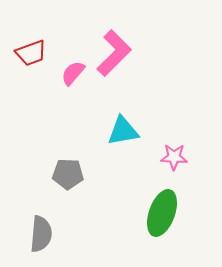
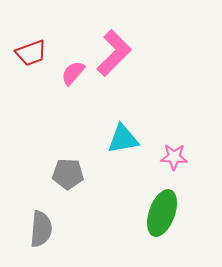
cyan triangle: moved 8 px down
gray semicircle: moved 5 px up
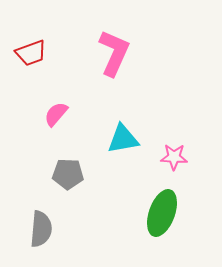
pink L-shape: rotated 21 degrees counterclockwise
pink semicircle: moved 17 px left, 41 px down
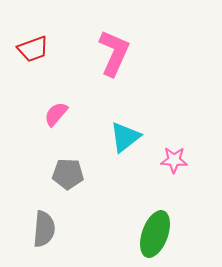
red trapezoid: moved 2 px right, 4 px up
cyan triangle: moved 2 px right, 2 px up; rotated 28 degrees counterclockwise
pink star: moved 3 px down
green ellipse: moved 7 px left, 21 px down
gray semicircle: moved 3 px right
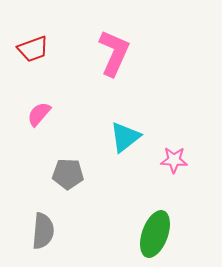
pink semicircle: moved 17 px left
gray semicircle: moved 1 px left, 2 px down
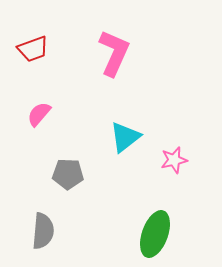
pink star: rotated 16 degrees counterclockwise
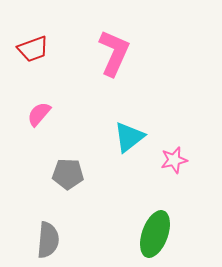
cyan triangle: moved 4 px right
gray semicircle: moved 5 px right, 9 px down
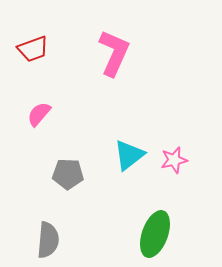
cyan triangle: moved 18 px down
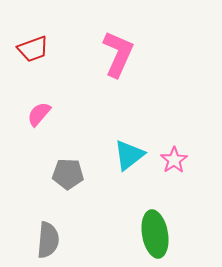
pink L-shape: moved 4 px right, 1 px down
pink star: rotated 20 degrees counterclockwise
green ellipse: rotated 30 degrees counterclockwise
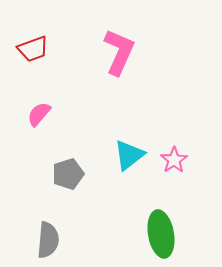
pink L-shape: moved 1 px right, 2 px up
gray pentagon: rotated 20 degrees counterclockwise
green ellipse: moved 6 px right
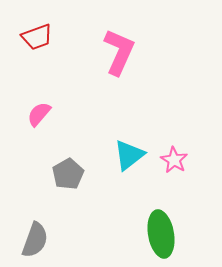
red trapezoid: moved 4 px right, 12 px up
pink star: rotated 8 degrees counterclockwise
gray pentagon: rotated 12 degrees counterclockwise
gray semicircle: moved 13 px left; rotated 15 degrees clockwise
